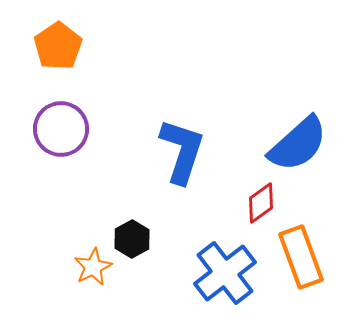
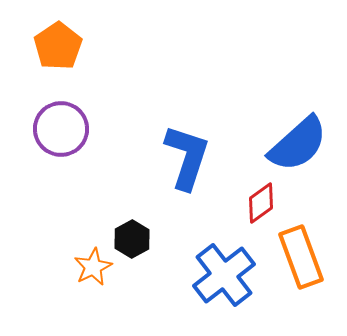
blue L-shape: moved 5 px right, 6 px down
blue cross: moved 1 px left, 2 px down
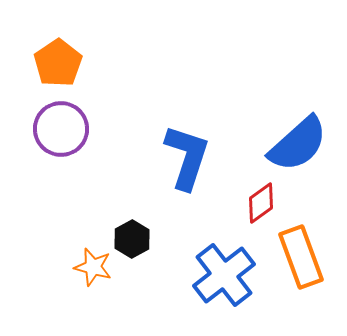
orange pentagon: moved 17 px down
orange star: rotated 30 degrees counterclockwise
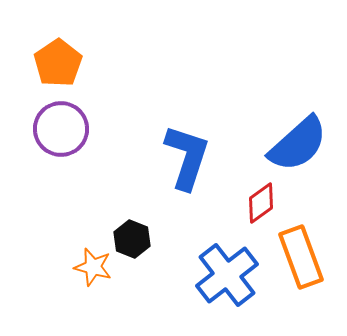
black hexagon: rotated 9 degrees counterclockwise
blue cross: moved 3 px right
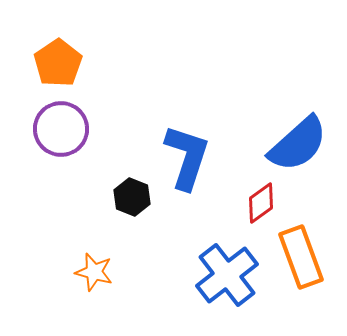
black hexagon: moved 42 px up
orange star: moved 1 px right, 5 px down
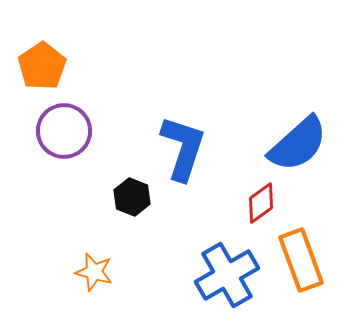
orange pentagon: moved 16 px left, 3 px down
purple circle: moved 3 px right, 2 px down
blue L-shape: moved 4 px left, 9 px up
orange rectangle: moved 3 px down
blue cross: rotated 8 degrees clockwise
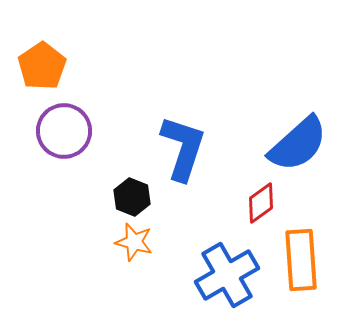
orange rectangle: rotated 16 degrees clockwise
orange star: moved 40 px right, 30 px up
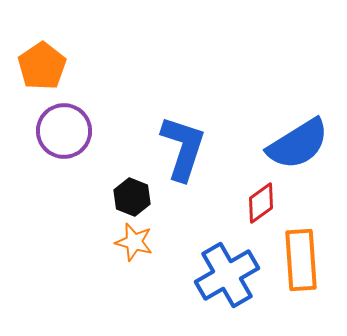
blue semicircle: rotated 10 degrees clockwise
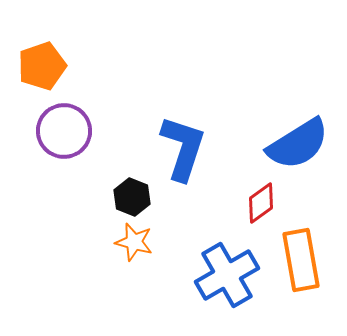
orange pentagon: rotated 15 degrees clockwise
orange rectangle: rotated 6 degrees counterclockwise
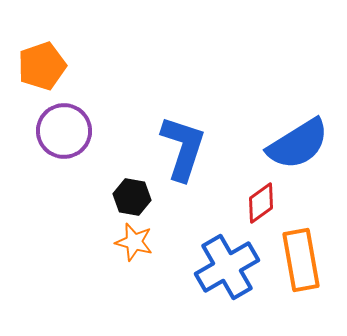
black hexagon: rotated 12 degrees counterclockwise
blue cross: moved 8 px up
